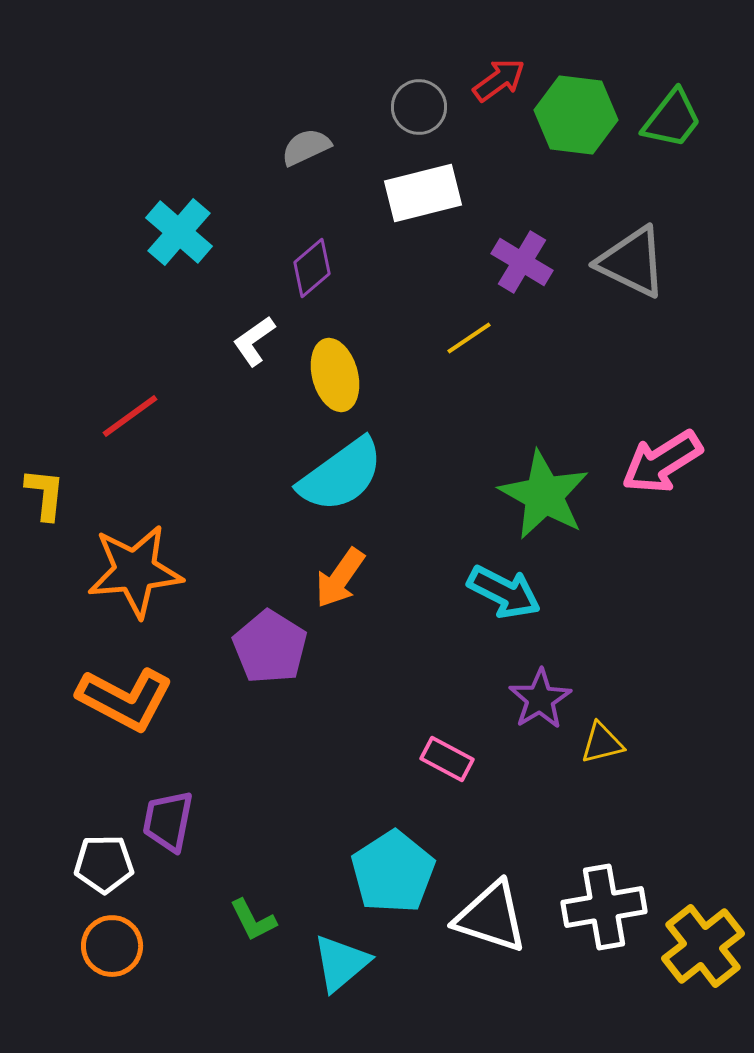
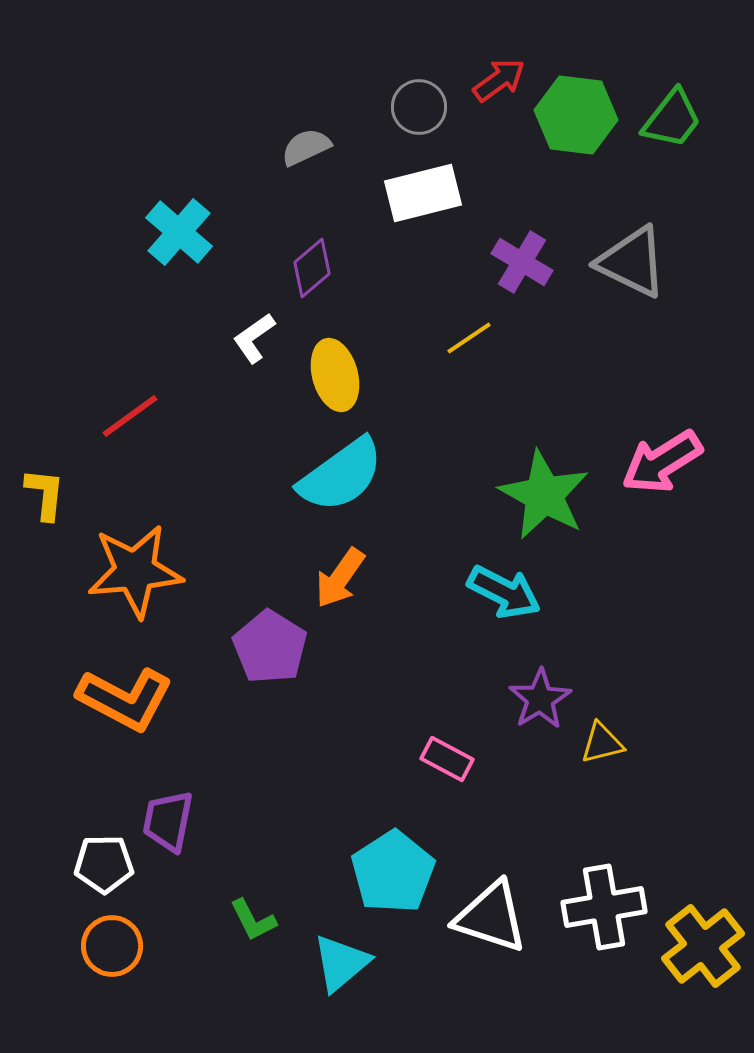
white L-shape: moved 3 px up
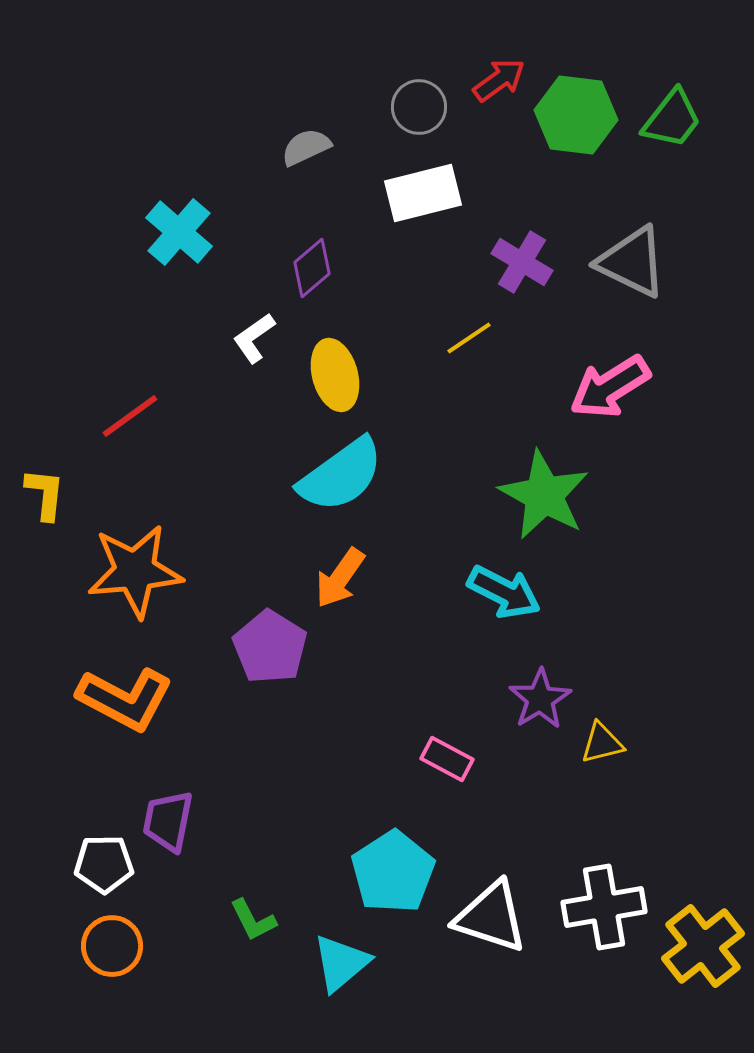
pink arrow: moved 52 px left, 75 px up
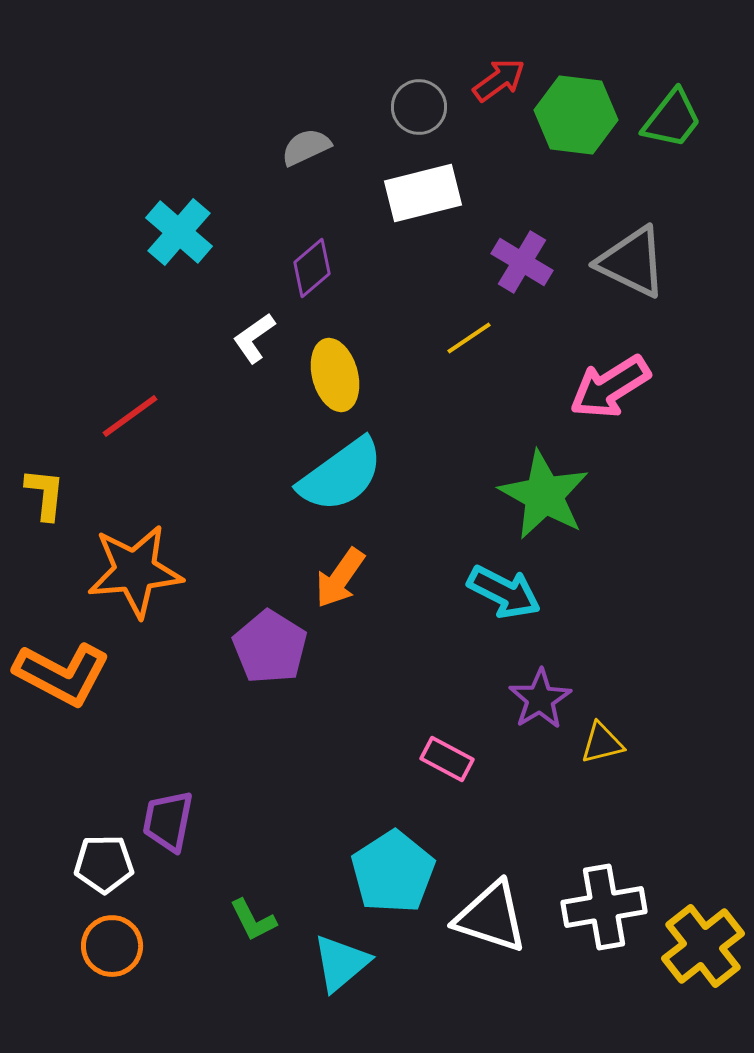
orange L-shape: moved 63 px left, 25 px up
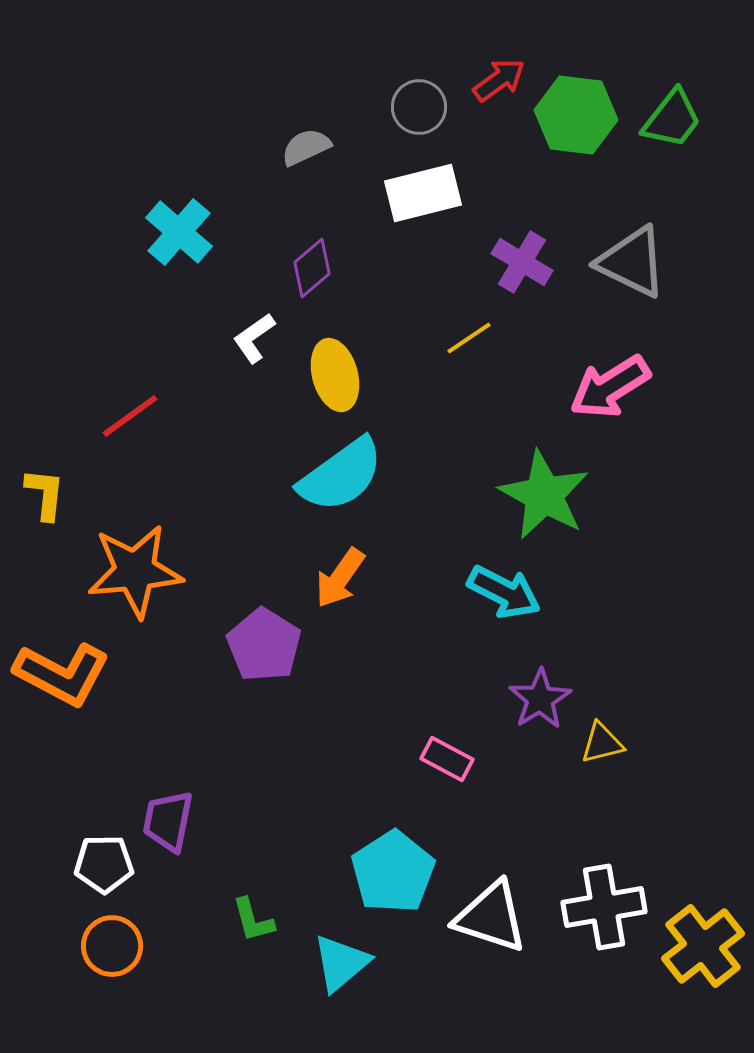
purple pentagon: moved 6 px left, 2 px up
green L-shape: rotated 12 degrees clockwise
